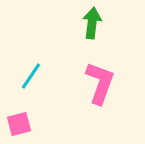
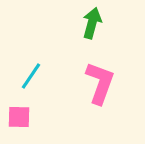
green arrow: rotated 8 degrees clockwise
pink square: moved 7 px up; rotated 15 degrees clockwise
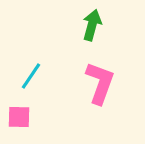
green arrow: moved 2 px down
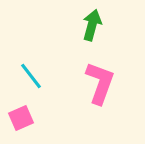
cyan line: rotated 72 degrees counterclockwise
pink square: moved 2 px right, 1 px down; rotated 25 degrees counterclockwise
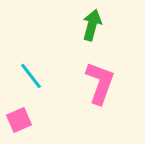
pink square: moved 2 px left, 2 px down
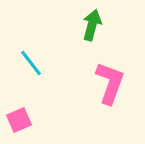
cyan line: moved 13 px up
pink L-shape: moved 10 px right
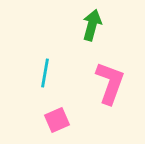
cyan line: moved 14 px right, 10 px down; rotated 48 degrees clockwise
pink square: moved 38 px right
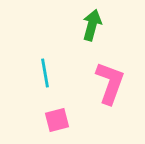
cyan line: rotated 20 degrees counterclockwise
pink square: rotated 10 degrees clockwise
